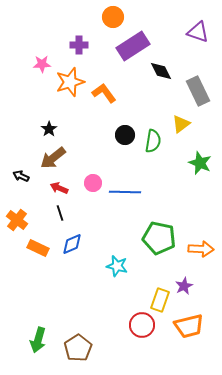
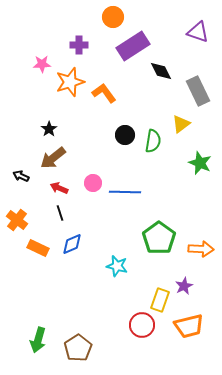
green pentagon: rotated 24 degrees clockwise
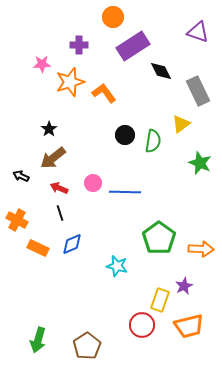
orange cross: rotated 10 degrees counterclockwise
brown pentagon: moved 9 px right, 2 px up
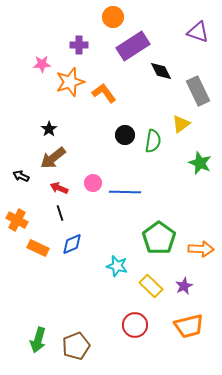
yellow rectangle: moved 9 px left, 14 px up; rotated 65 degrees counterclockwise
red circle: moved 7 px left
brown pentagon: moved 11 px left; rotated 12 degrees clockwise
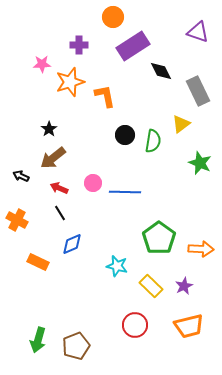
orange L-shape: moved 1 px right, 3 px down; rotated 25 degrees clockwise
black line: rotated 14 degrees counterclockwise
orange rectangle: moved 14 px down
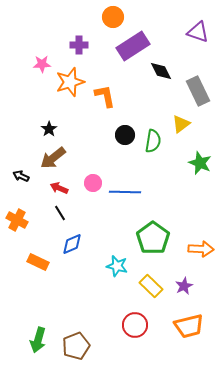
green pentagon: moved 6 px left
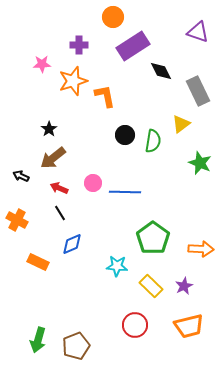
orange star: moved 3 px right, 1 px up
cyan star: rotated 10 degrees counterclockwise
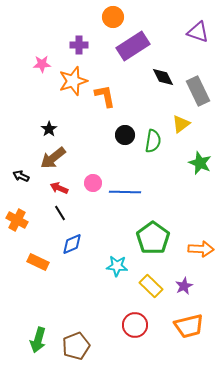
black diamond: moved 2 px right, 6 px down
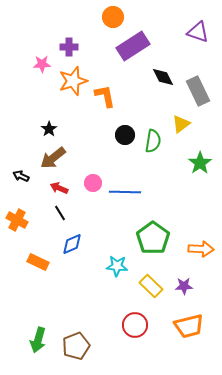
purple cross: moved 10 px left, 2 px down
green star: rotated 15 degrees clockwise
purple star: rotated 24 degrees clockwise
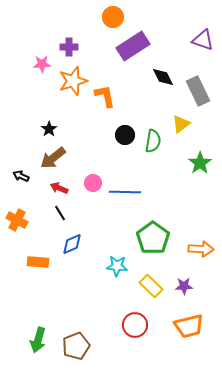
purple triangle: moved 5 px right, 8 px down
orange rectangle: rotated 20 degrees counterclockwise
